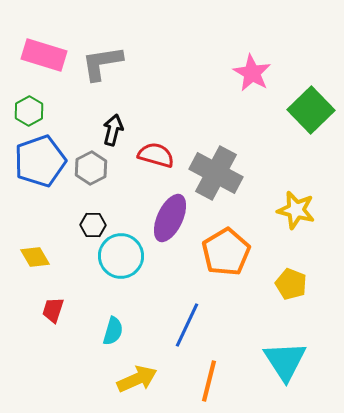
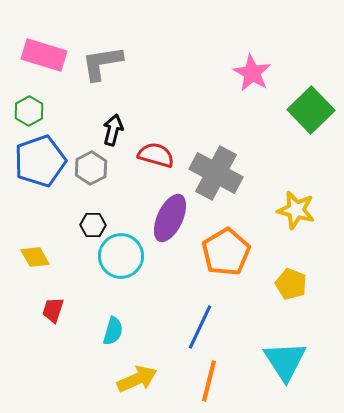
blue line: moved 13 px right, 2 px down
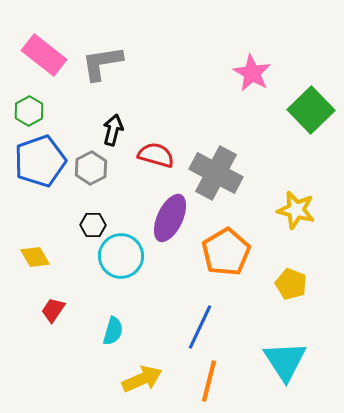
pink rectangle: rotated 21 degrees clockwise
red trapezoid: rotated 16 degrees clockwise
yellow arrow: moved 5 px right
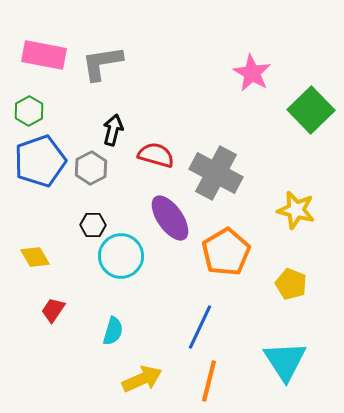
pink rectangle: rotated 27 degrees counterclockwise
purple ellipse: rotated 60 degrees counterclockwise
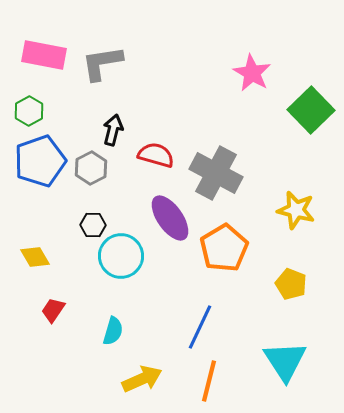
orange pentagon: moved 2 px left, 4 px up
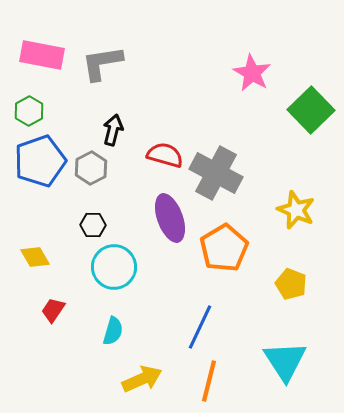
pink rectangle: moved 2 px left
red semicircle: moved 9 px right
yellow star: rotated 9 degrees clockwise
purple ellipse: rotated 15 degrees clockwise
cyan circle: moved 7 px left, 11 px down
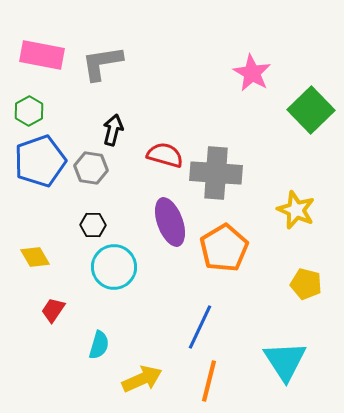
gray hexagon: rotated 24 degrees counterclockwise
gray cross: rotated 24 degrees counterclockwise
purple ellipse: moved 4 px down
yellow pentagon: moved 15 px right; rotated 8 degrees counterclockwise
cyan semicircle: moved 14 px left, 14 px down
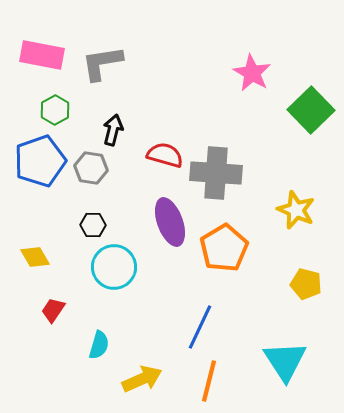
green hexagon: moved 26 px right, 1 px up
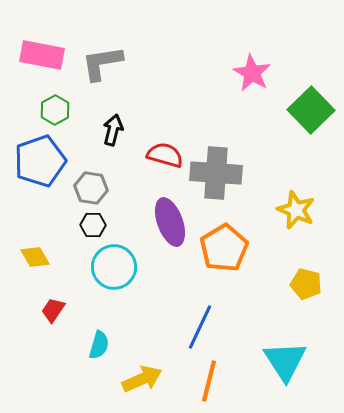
gray hexagon: moved 20 px down
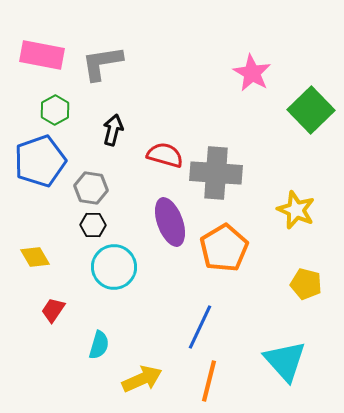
cyan triangle: rotated 9 degrees counterclockwise
